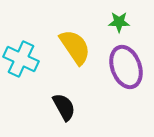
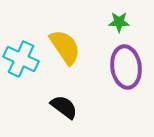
yellow semicircle: moved 10 px left
purple ellipse: rotated 12 degrees clockwise
black semicircle: rotated 24 degrees counterclockwise
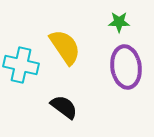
cyan cross: moved 6 px down; rotated 12 degrees counterclockwise
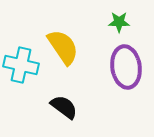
yellow semicircle: moved 2 px left
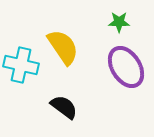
purple ellipse: rotated 24 degrees counterclockwise
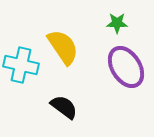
green star: moved 2 px left, 1 px down
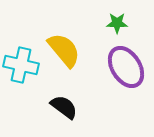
yellow semicircle: moved 1 px right, 3 px down; rotated 6 degrees counterclockwise
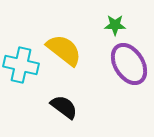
green star: moved 2 px left, 2 px down
yellow semicircle: rotated 12 degrees counterclockwise
purple ellipse: moved 3 px right, 3 px up
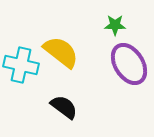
yellow semicircle: moved 3 px left, 2 px down
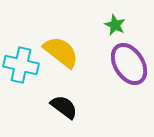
green star: rotated 25 degrees clockwise
